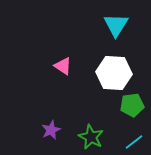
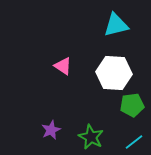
cyan triangle: rotated 44 degrees clockwise
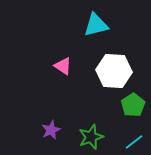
cyan triangle: moved 20 px left
white hexagon: moved 2 px up
green pentagon: moved 1 px right; rotated 25 degrees counterclockwise
green star: rotated 25 degrees clockwise
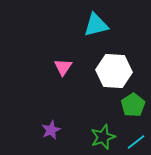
pink triangle: moved 1 px down; rotated 30 degrees clockwise
green star: moved 12 px right
cyan line: moved 2 px right
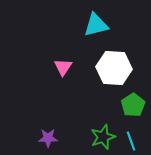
white hexagon: moved 3 px up
purple star: moved 3 px left, 8 px down; rotated 24 degrees clockwise
cyan line: moved 5 px left, 1 px up; rotated 72 degrees counterclockwise
